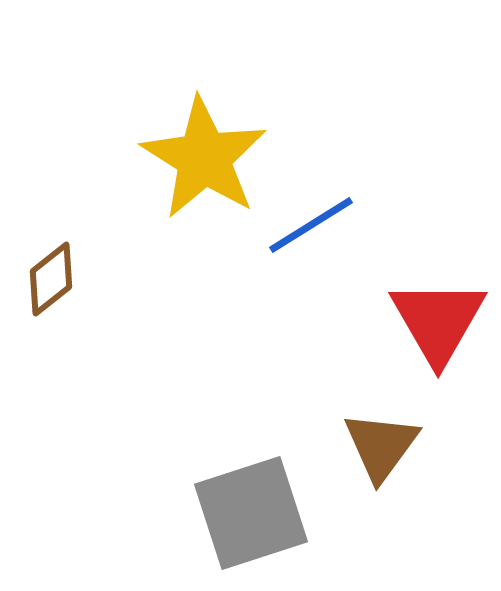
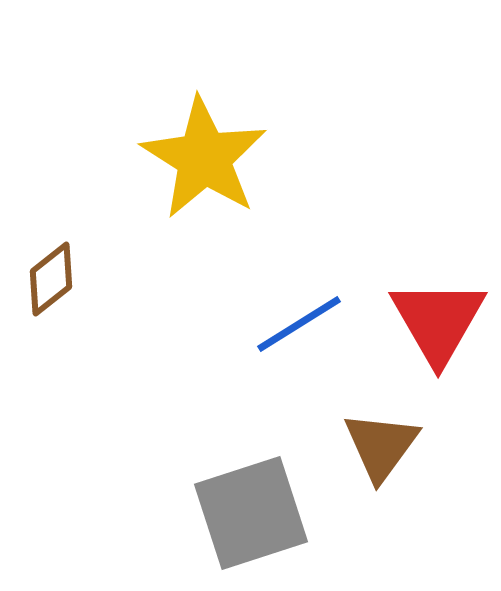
blue line: moved 12 px left, 99 px down
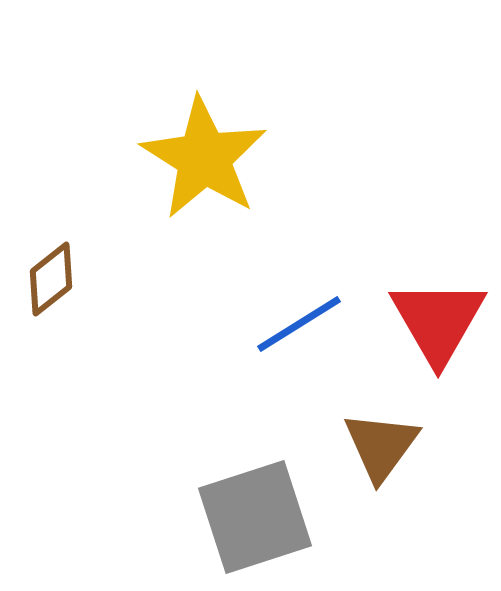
gray square: moved 4 px right, 4 px down
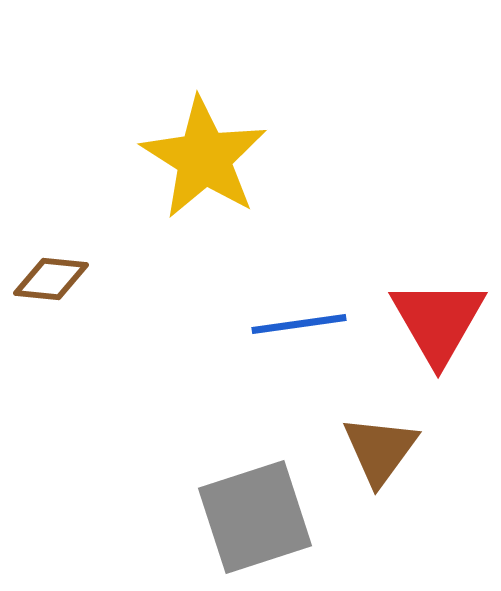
brown diamond: rotated 44 degrees clockwise
blue line: rotated 24 degrees clockwise
brown triangle: moved 1 px left, 4 px down
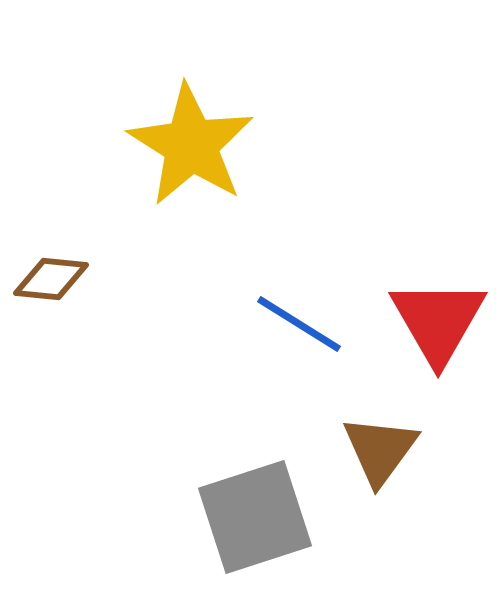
yellow star: moved 13 px left, 13 px up
blue line: rotated 40 degrees clockwise
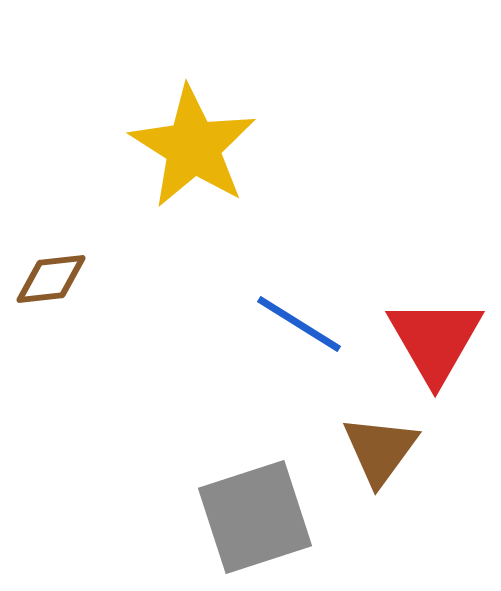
yellow star: moved 2 px right, 2 px down
brown diamond: rotated 12 degrees counterclockwise
red triangle: moved 3 px left, 19 px down
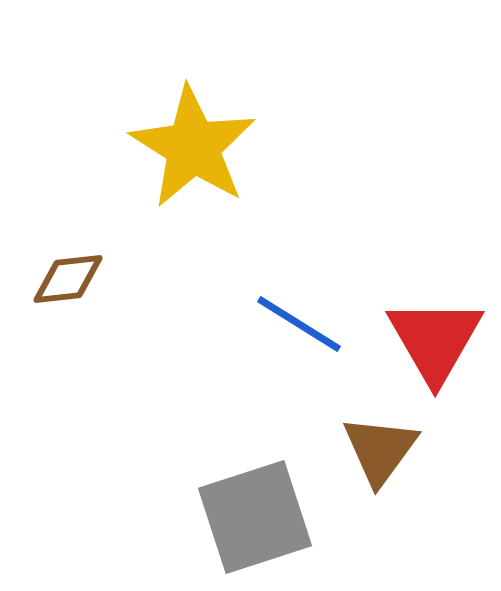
brown diamond: moved 17 px right
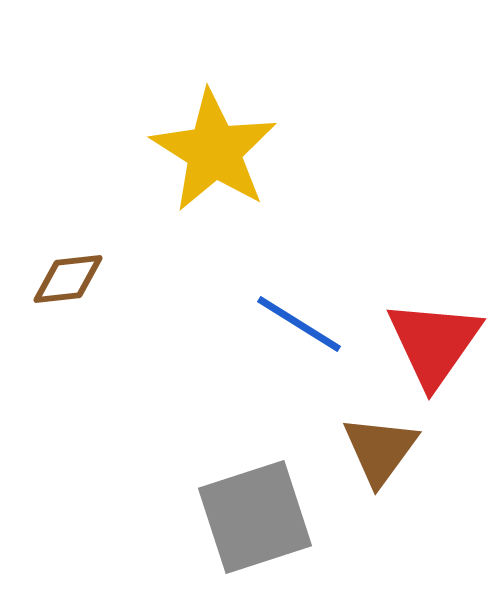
yellow star: moved 21 px right, 4 px down
red triangle: moved 1 px left, 3 px down; rotated 5 degrees clockwise
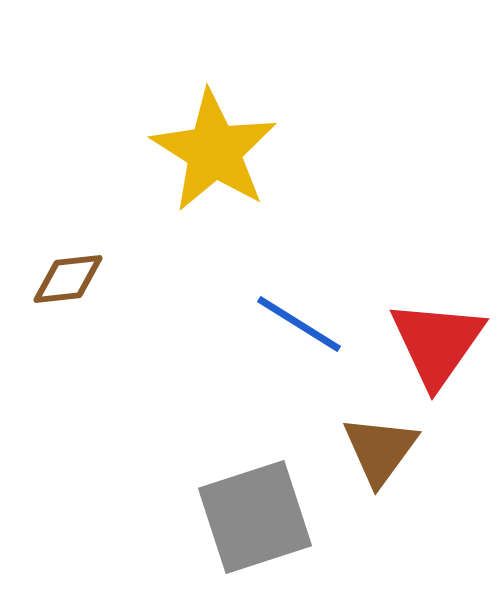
red triangle: moved 3 px right
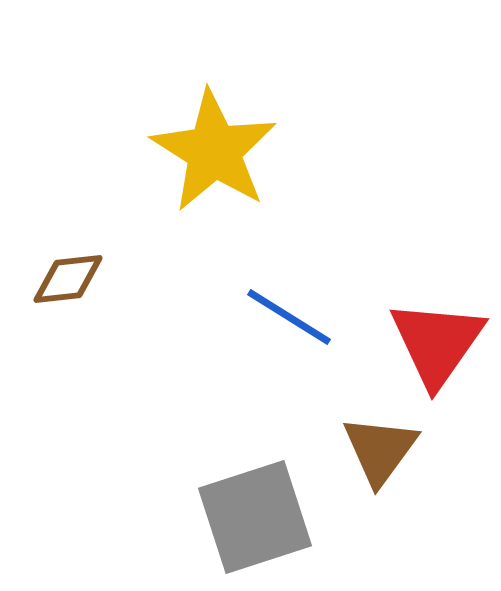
blue line: moved 10 px left, 7 px up
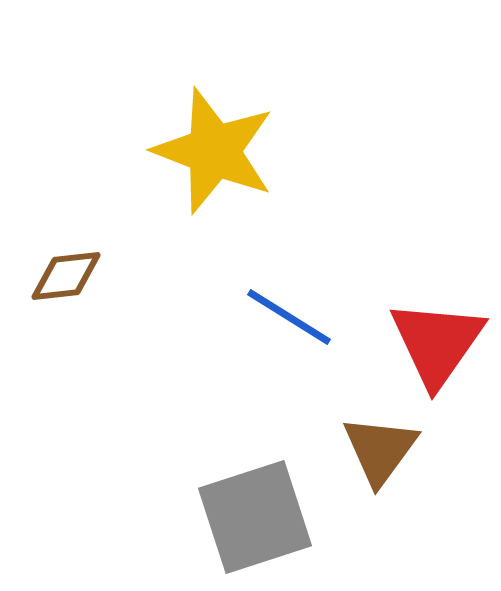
yellow star: rotated 11 degrees counterclockwise
brown diamond: moved 2 px left, 3 px up
